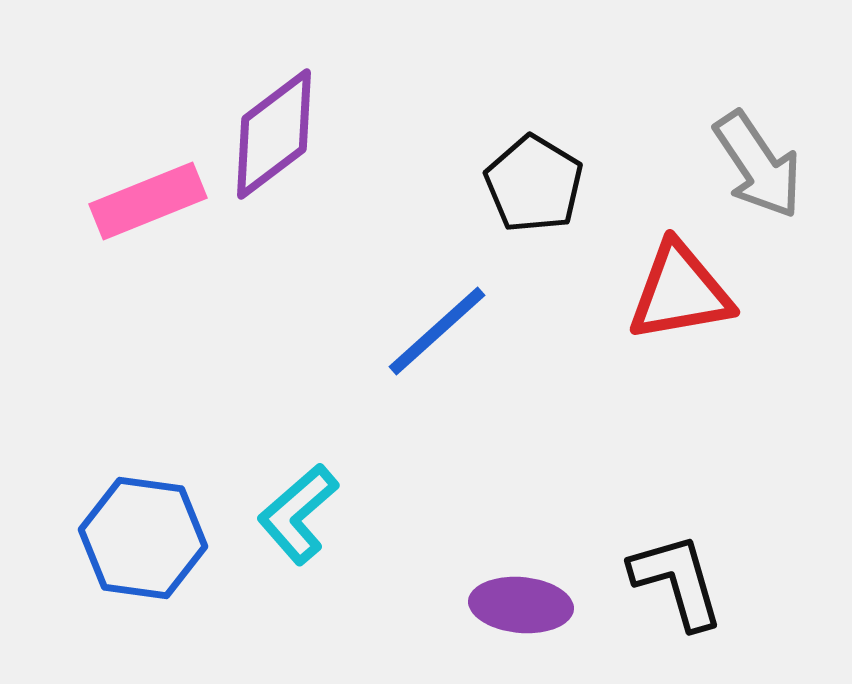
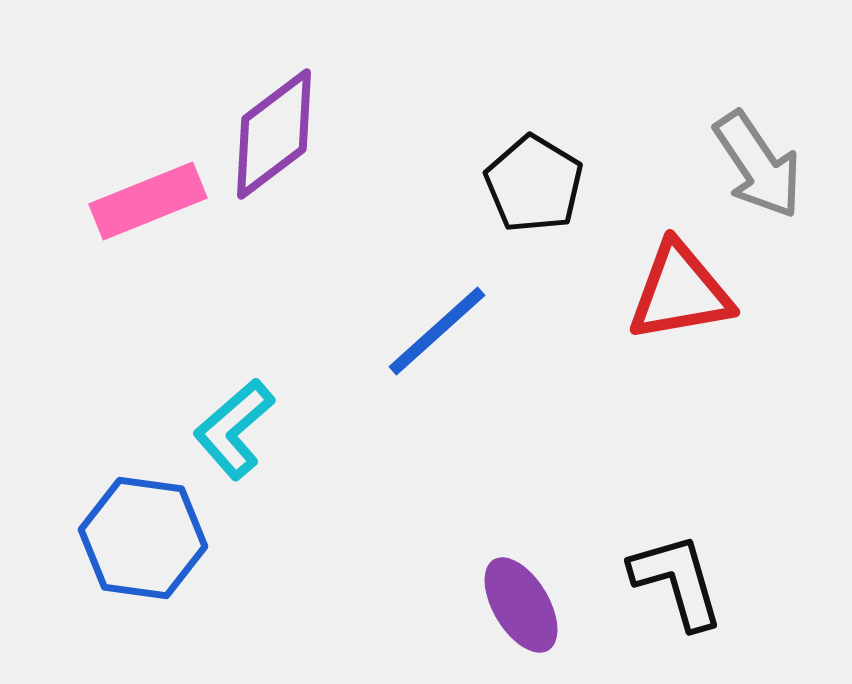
cyan L-shape: moved 64 px left, 85 px up
purple ellipse: rotated 54 degrees clockwise
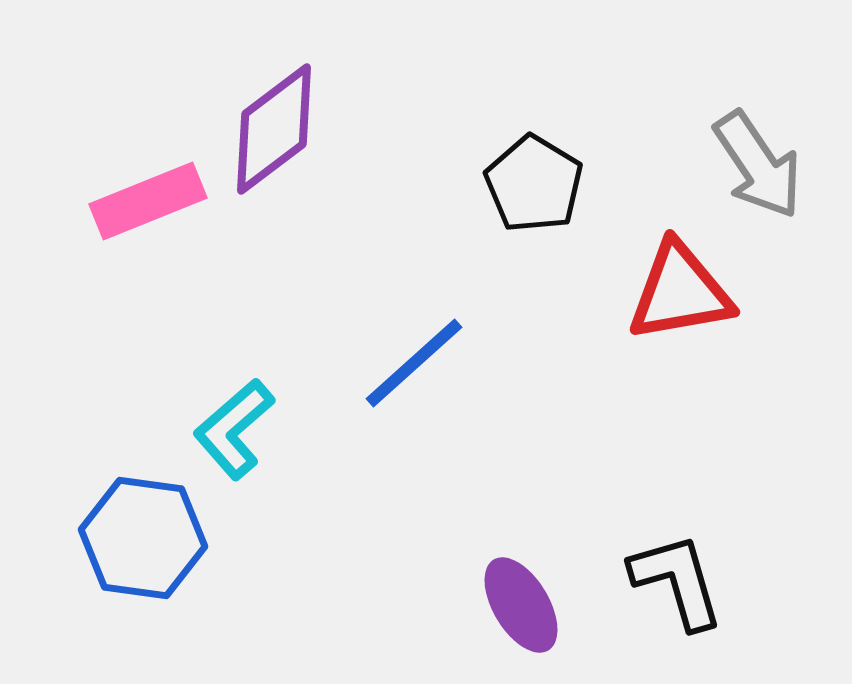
purple diamond: moved 5 px up
blue line: moved 23 px left, 32 px down
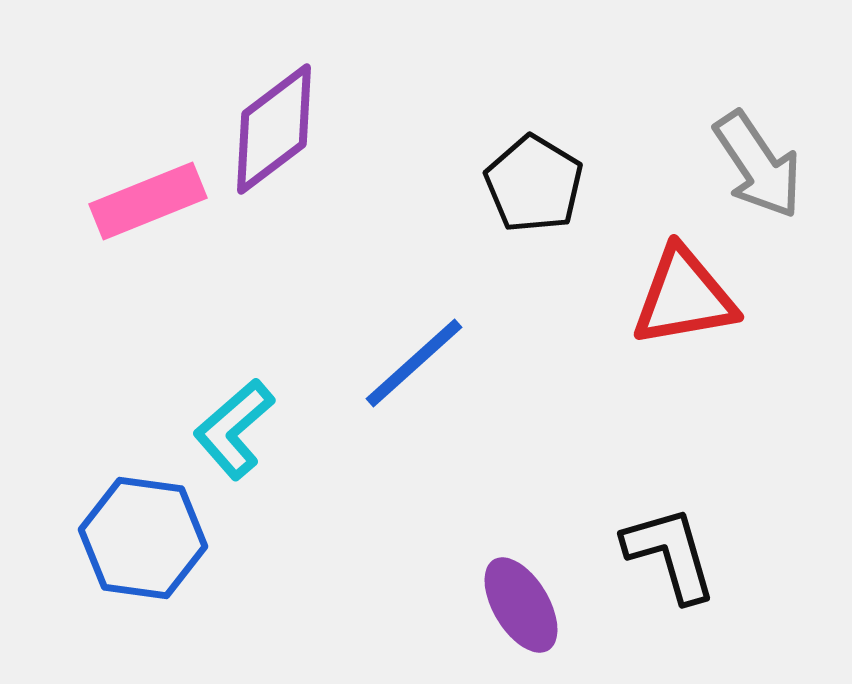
red triangle: moved 4 px right, 5 px down
black L-shape: moved 7 px left, 27 px up
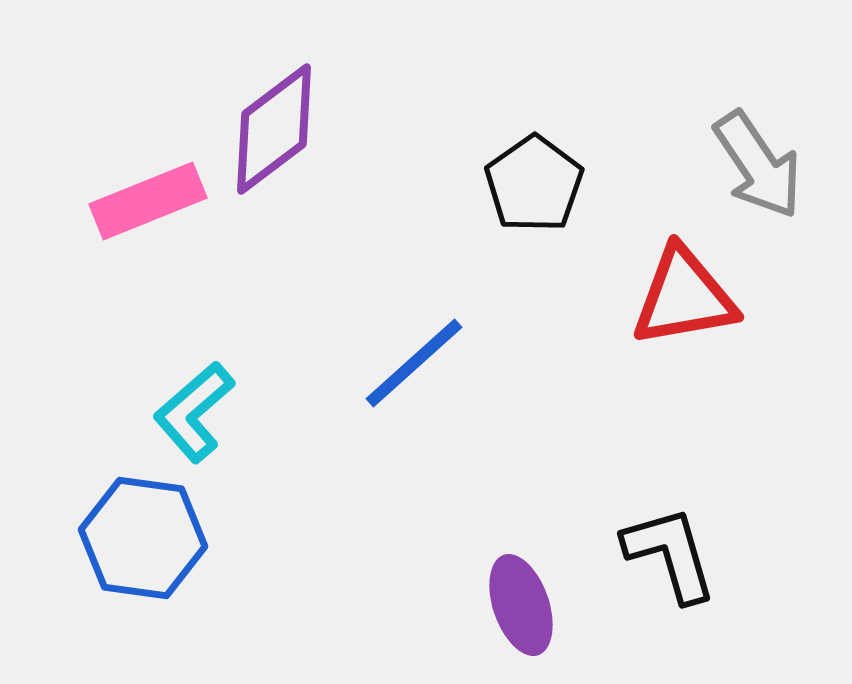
black pentagon: rotated 6 degrees clockwise
cyan L-shape: moved 40 px left, 17 px up
purple ellipse: rotated 12 degrees clockwise
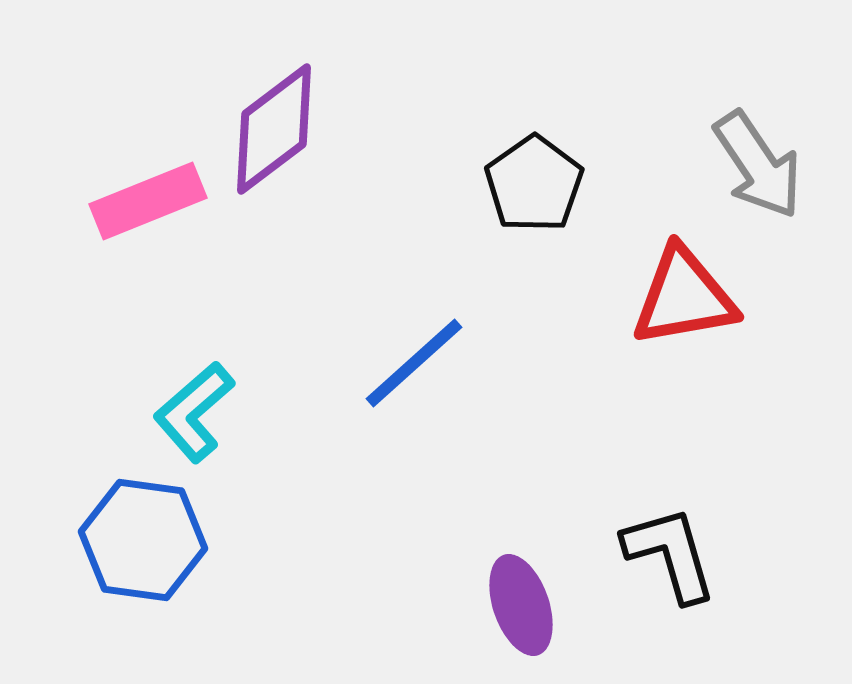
blue hexagon: moved 2 px down
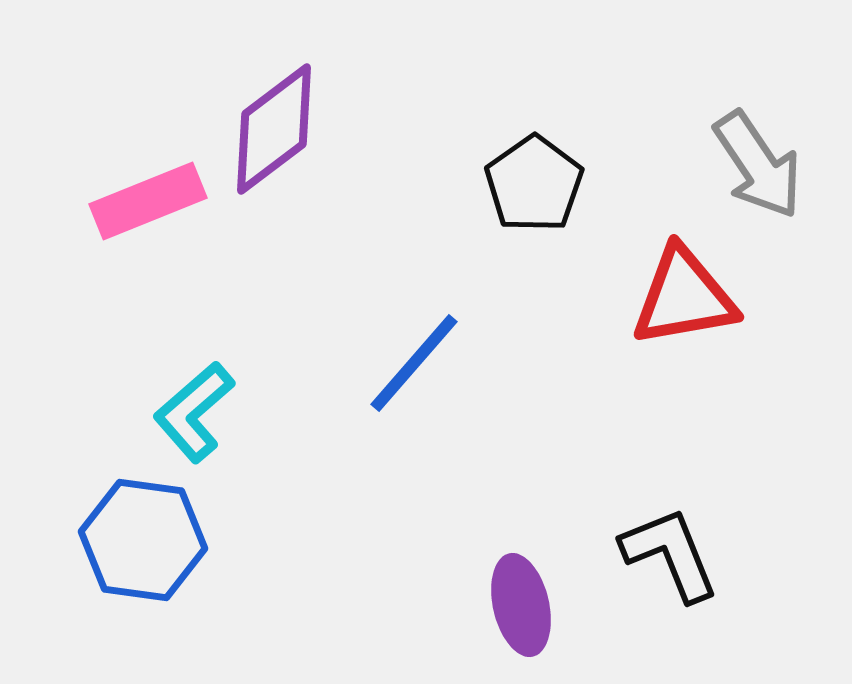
blue line: rotated 7 degrees counterclockwise
black L-shape: rotated 6 degrees counterclockwise
purple ellipse: rotated 6 degrees clockwise
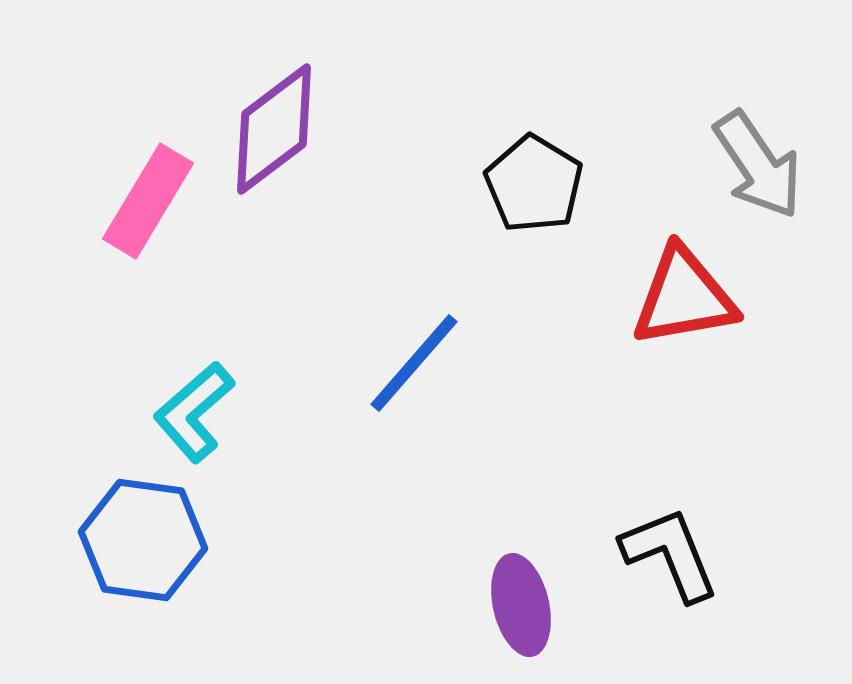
black pentagon: rotated 6 degrees counterclockwise
pink rectangle: rotated 37 degrees counterclockwise
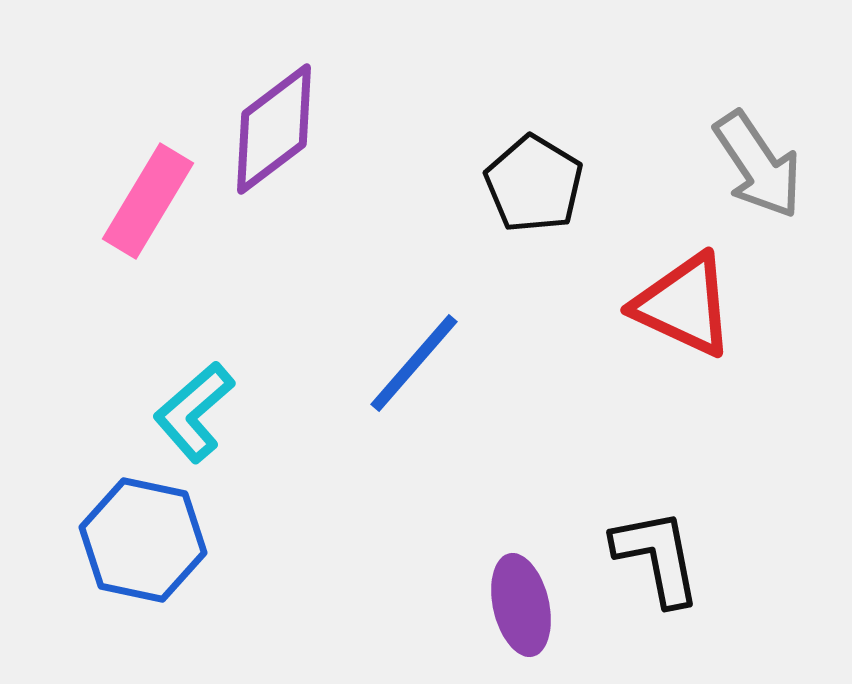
red triangle: moved 8 px down; rotated 35 degrees clockwise
blue hexagon: rotated 4 degrees clockwise
black L-shape: moved 13 px left, 3 px down; rotated 11 degrees clockwise
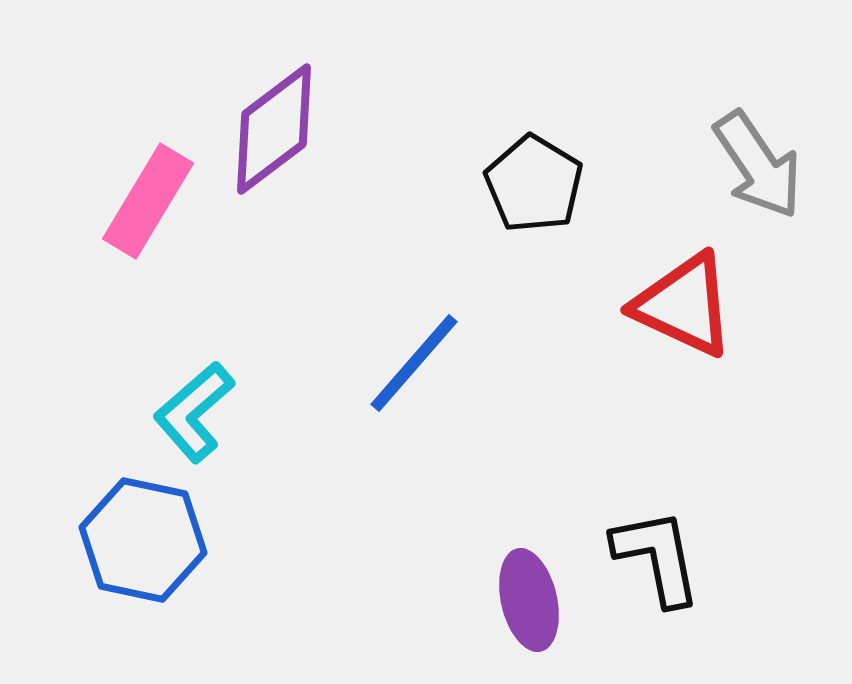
purple ellipse: moved 8 px right, 5 px up
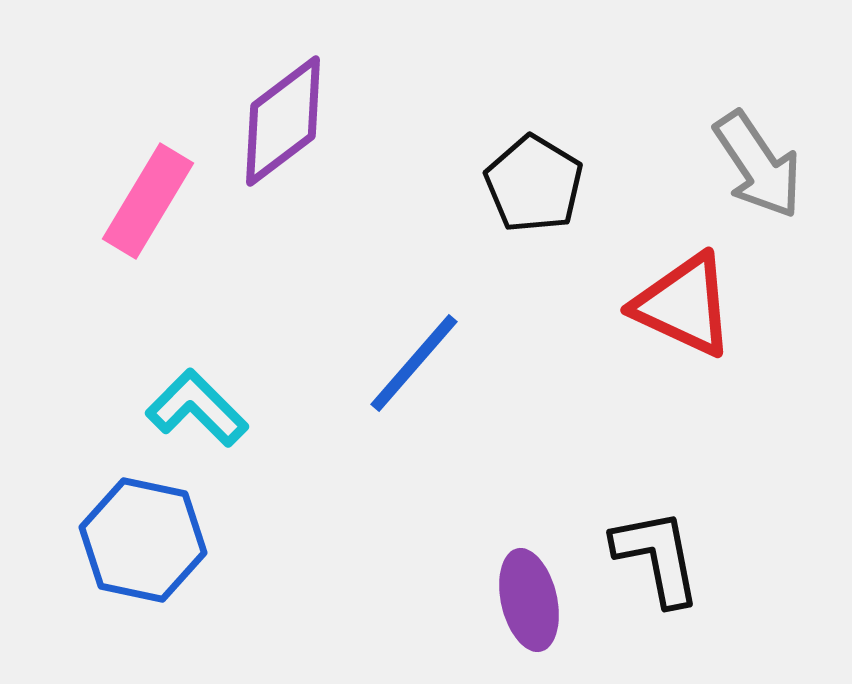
purple diamond: moved 9 px right, 8 px up
cyan L-shape: moved 3 px right, 4 px up; rotated 86 degrees clockwise
